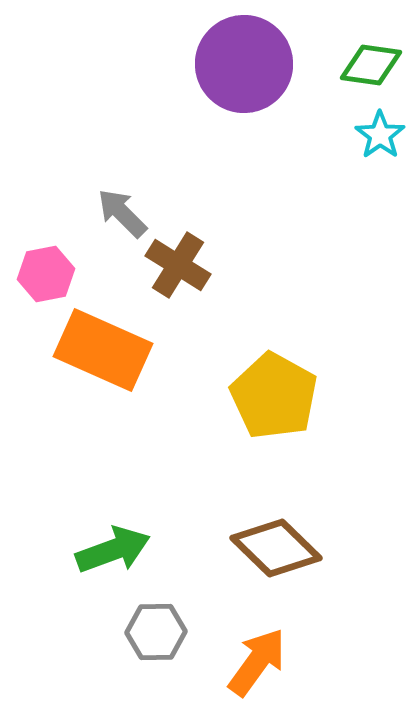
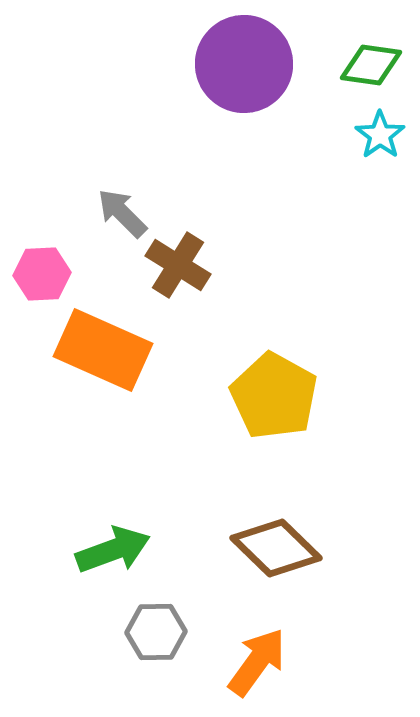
pink hexagon: moved 4 px left; rotated 8 degrees clockwise
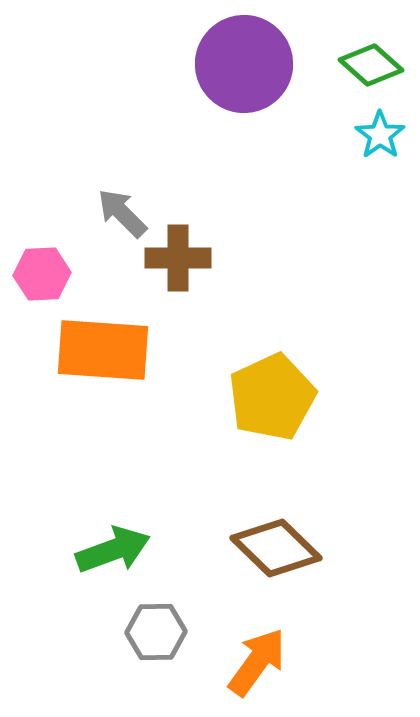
green diamond: rotated 34 degrees clockwise
brown cross: moved 7 px up; rotated 32 degrees counterclockwise
orange rectangle: rotated 20 degrees counterclockwise
yellow pentagon: moved 2 px left, 1 px down; rotated 18 degrees clockwise
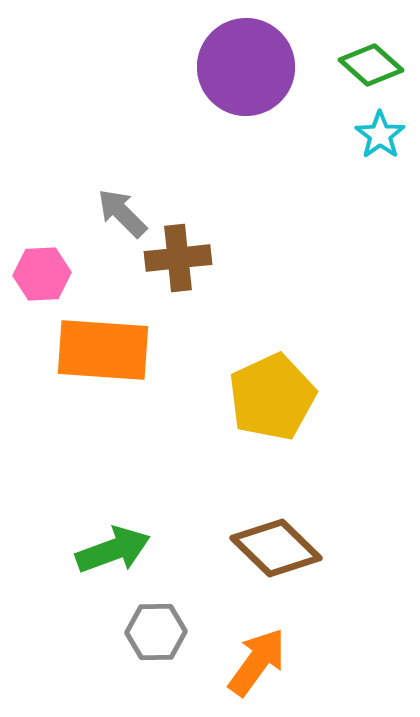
purple circle: moved 2 px right, 3 px down
brown cross: rotated 6 degrees counterclockwise
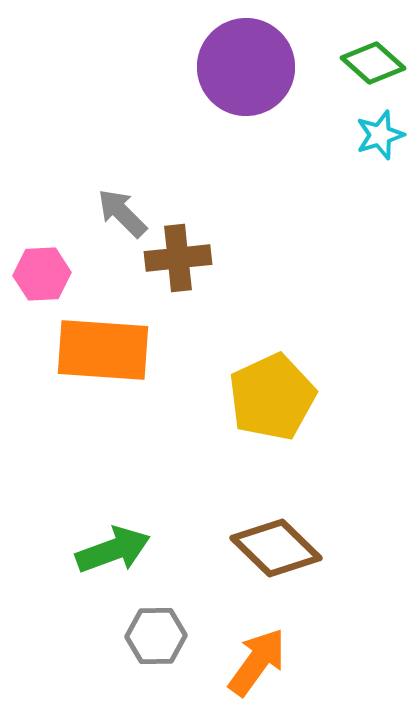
green diamond: moved 2 px right, 2 px up
cyan star: rotated 18 degrees clockwise
gray hexagon: moved 4 px down
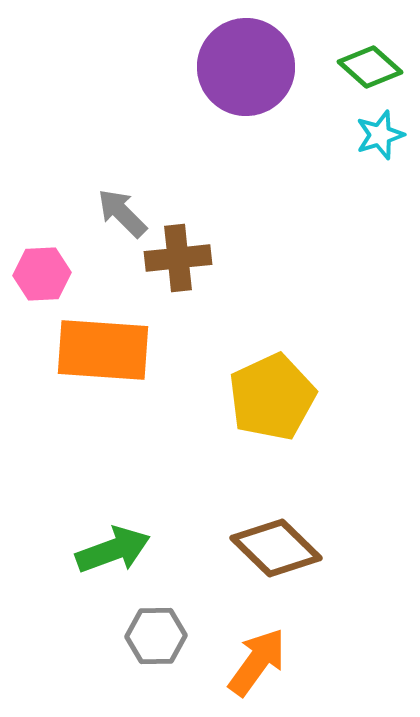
green diamond: moved 3 px left, 4 px down
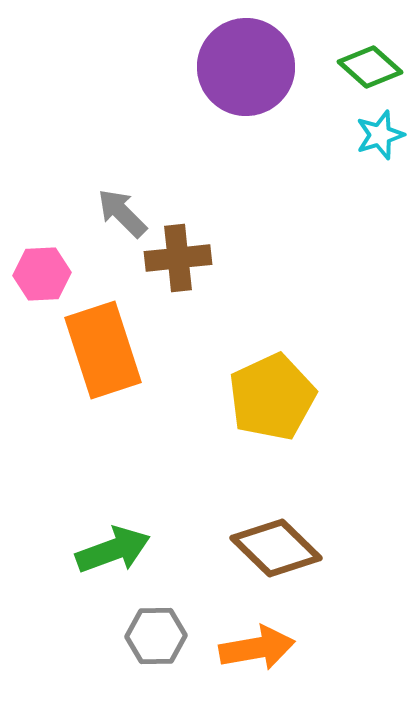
orange rectangle: rotated 68 degrees clockwise
orange arrow: moved 14 px up; rotated 44 degrees clockwise
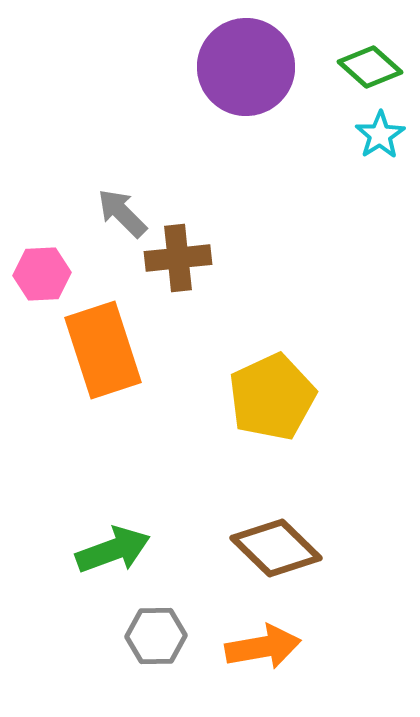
cyan star: rotated 15 degrees counterclockwise
orange arrow: moved 6 px right, 1 px up
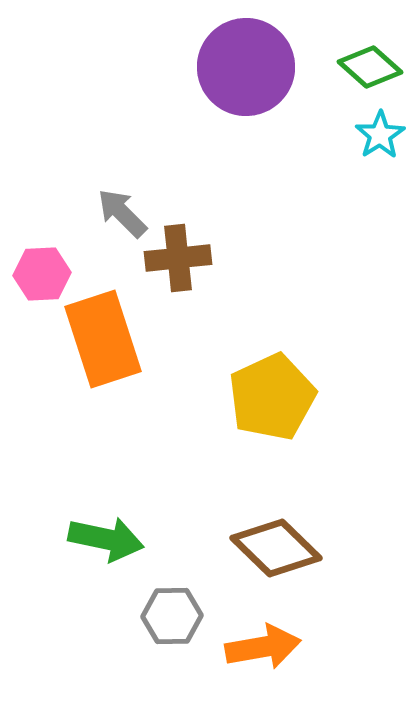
orange rectangle: moved 11 px up
green arrow: moved 7 px left, 11 px up; rotated 32 degrees clockwise
gray hexagon: moved 16 px right, 20 px up
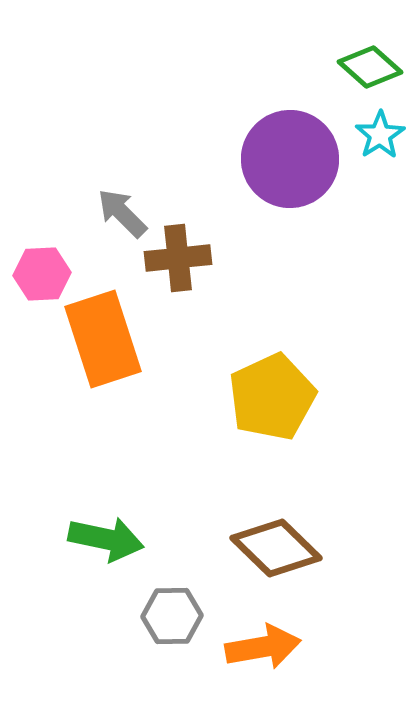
purple circle: moved 44 px right, 92 px down
